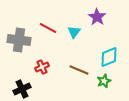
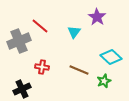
red line: moved 8 px left, 2 px up; rotated 12 degrees clockwise
gray cross: moved 1 px down; rotated 30 degrees counterclockwise
cyan diamond: moved 2 px right; rotated 65 degrees clockwise
red cross: rotated 32 degrees clockwise
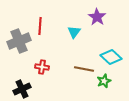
red line: rotated 54 degrees clockwise
brown line: moved 5 px right, 1 px up; rotated 12 degrees counterclockwise
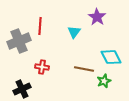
cyan diamond: rotated 20 degrees clockwise
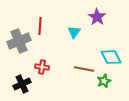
black cross: moved 5 px up
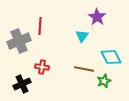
cyan triangle: moved 8 px right, 4 px down
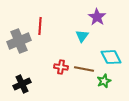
red cross: moved 19 px right
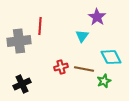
gray cross: rotated 15 degrees clockwise
red cross: rotated 24 degrees counterclockwise
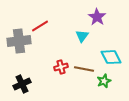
red line: rotated 54 degrees clockwise
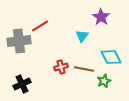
purple star: moved 4 px right
